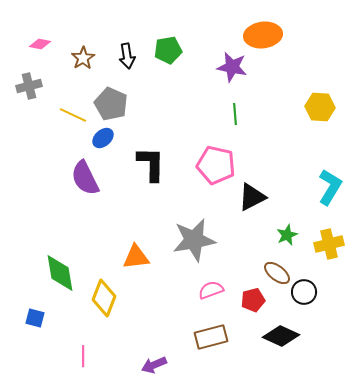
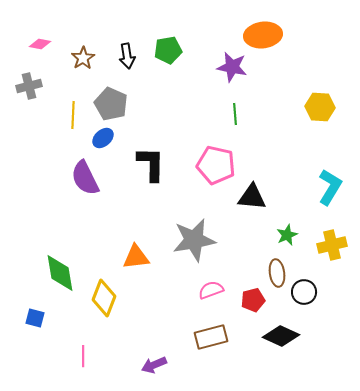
yellow line: rotated 68 degrees clockwise
black triangle: rotated 32 degrees clockwise
yellow cross: moved 3 px right, 1 px down
brown ellipse: rotated 44 degrees clockwise
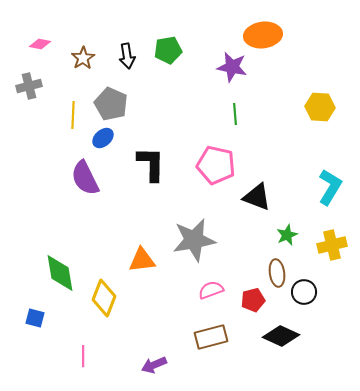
black triangle: moved 5 px right; rotated 16 degrees clockwise
orange triangle: moved 6 px right, 3 px down
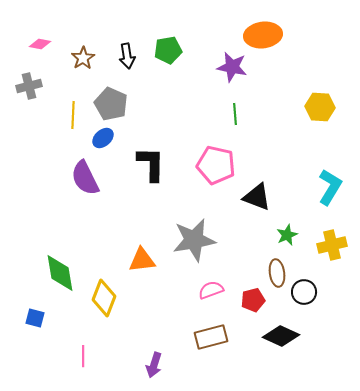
purple arrow: rotated 50 degrees counterclockwise
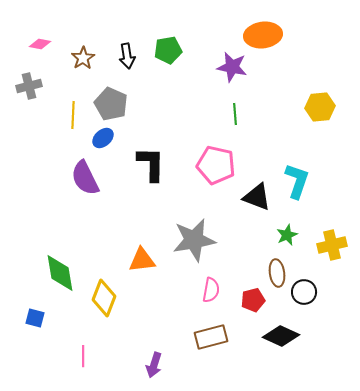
yellow hexagon: rotated 8 degrees counterclockwise
cyan L-shape: moved 33 px left, 6 px up; rotated 12 degrees counterclockwise
pink semicircle: rotated 120 degrees clockwise
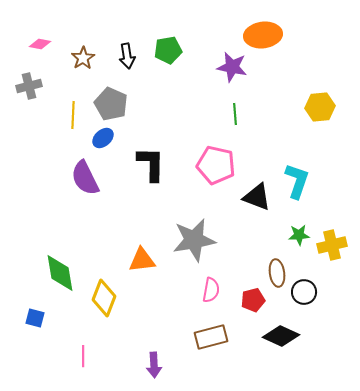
green star: moved 12 px right; rotated 20 degrees clockwise
purple arrow: rotated 20 degrees counterclockwise
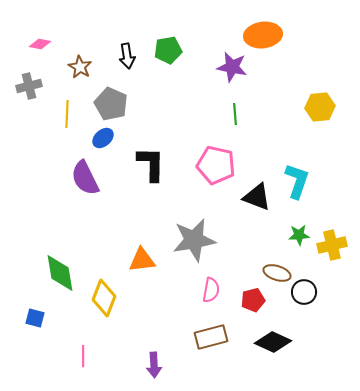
brown star: moved 3 px left, 9 px down; rotated 10 degrees counterclockwise
yellow line: moved 6 px left, 1 px up
brown ellipse: rotated 64 degrees counterclockwise
black diamond: moved 8 px left, 6 px down
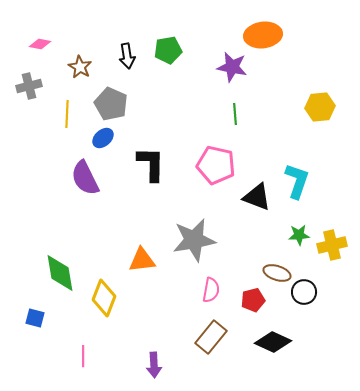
brown rectangle: rotated 36 degrees counterclockwise
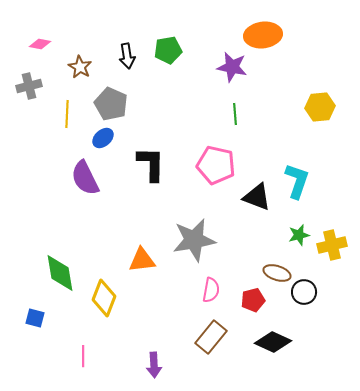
green star: rotated 10 degrees counterclockwise
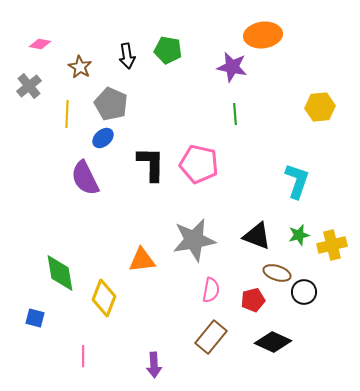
green pentagon: rotated 20 degrees clockwise
gray cross: rotated 25 degrees counterclockwise
pink pentagon: moved 17 px left, 1 px up
black triangle: moved 39 px down
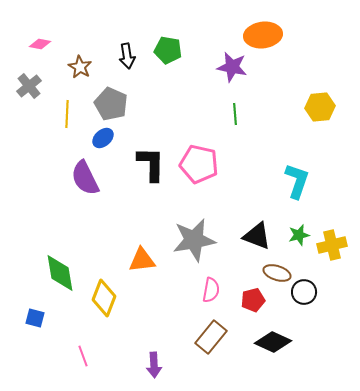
pink line: rotated 20 degrees counterclockwise
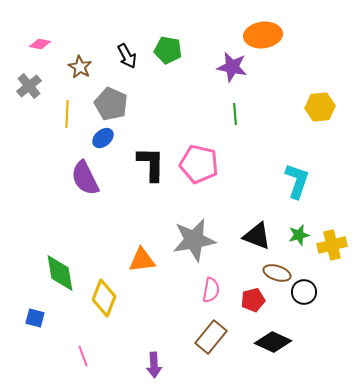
black arrow: rotated 20 degrees counterclockwise
